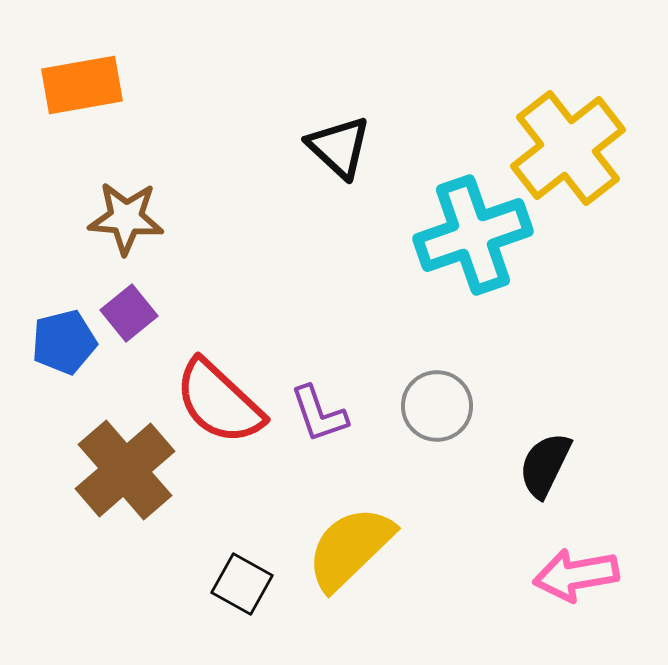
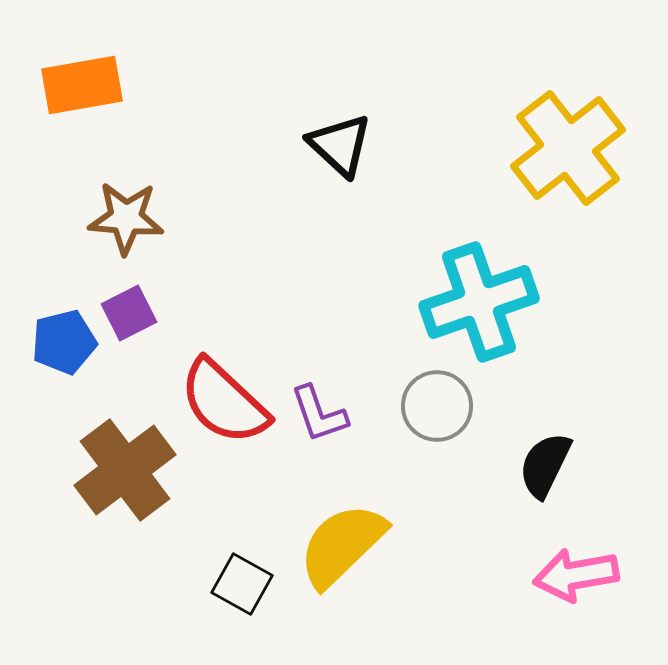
black triangle: moved 1 px right, 2 px up
cyan cross: moved 6 px right, 67 px down
purple square: rotated 12 degrees clockwise
red semicircle: moved 5 px right
brown cross: rotated 4 degrees clockwise
yellow semicircle: moved 8 px left, 3 px up
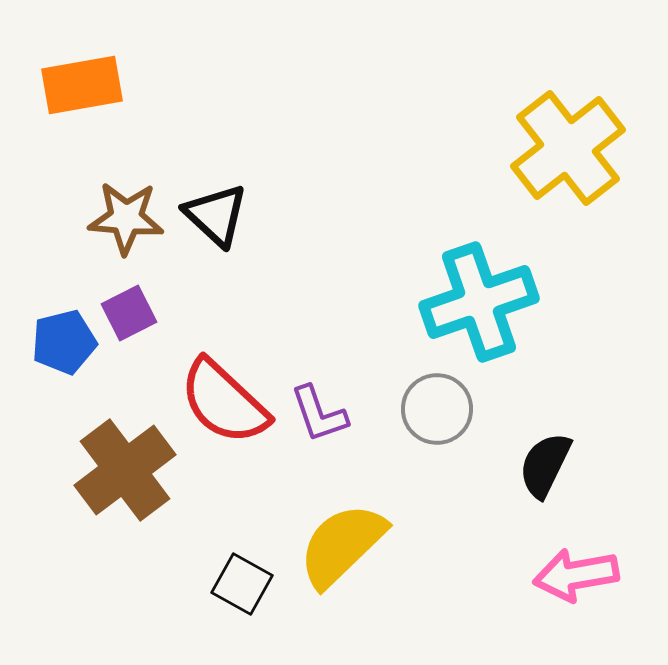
black triangle: moved 124 px left, 70 px down
gray circle: moved 3 px down
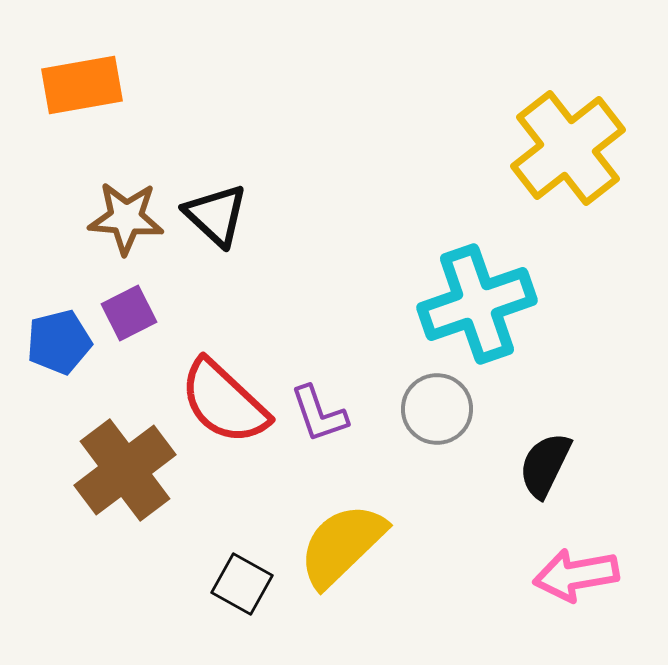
cyan cross: moved 2 px left, 2 px down
blue pentagon: moved 5 px left
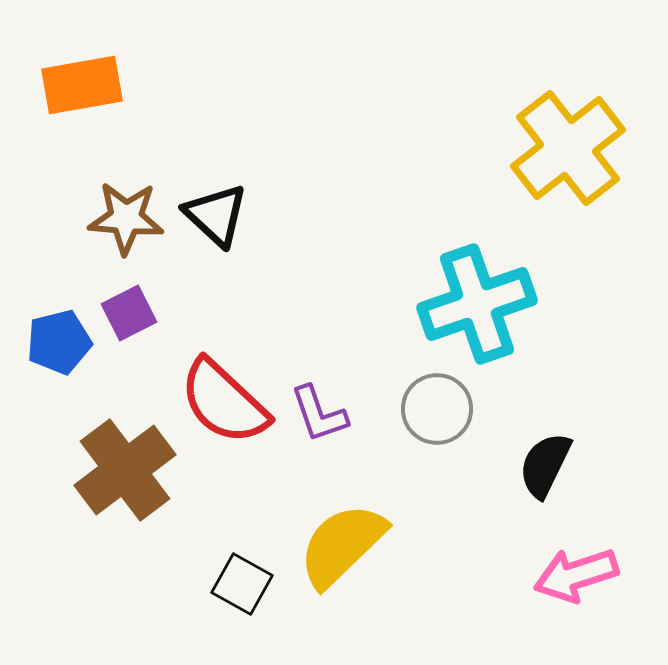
pink arrow: rotated 8 degrees counterclockwise
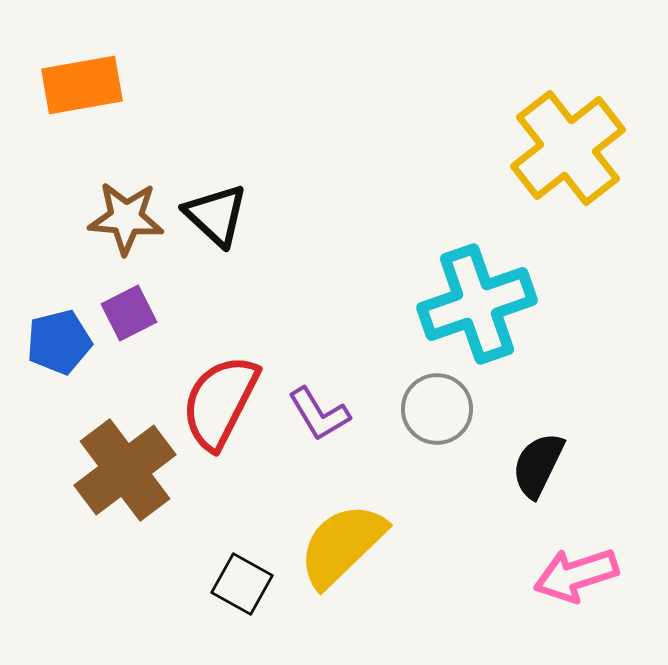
red semicircle: moved 4 px left; rotated 74 degrees clockwise
purple L-shape: rotated 12 degrees counterclockwise
black semicircle: moved 7 px left
